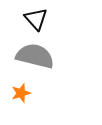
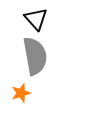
gray semicircle: rotated 66 degrees clockwise
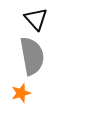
gray semicircle: moved 3 px left
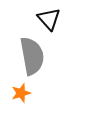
black triangle: moved 13 px right
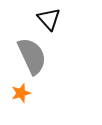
gray semicircle: rotated 15 degrees counterclockwise
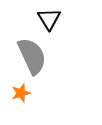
black triangle: rotated 10 degrees clockwise
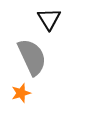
gray semicircle: moved 1 px down
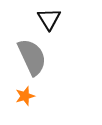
orange star: moved 4 px right, 3 px down
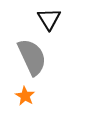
orange star: rotated 24 degrees counterclockwise
